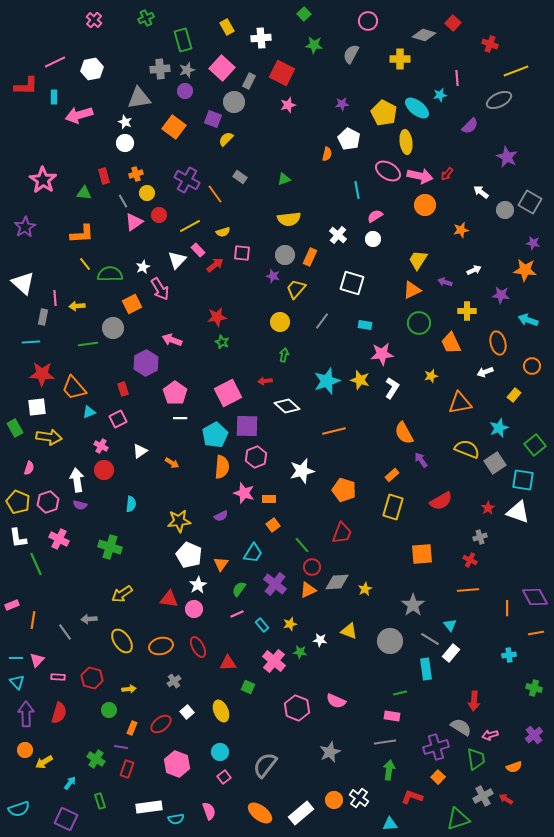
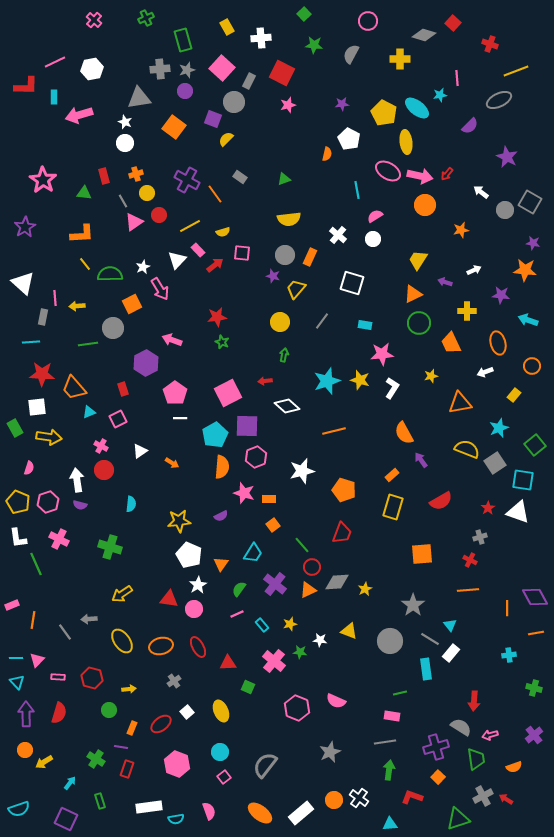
orange triangle at (412, 290): moved 1 px right, 4 px down
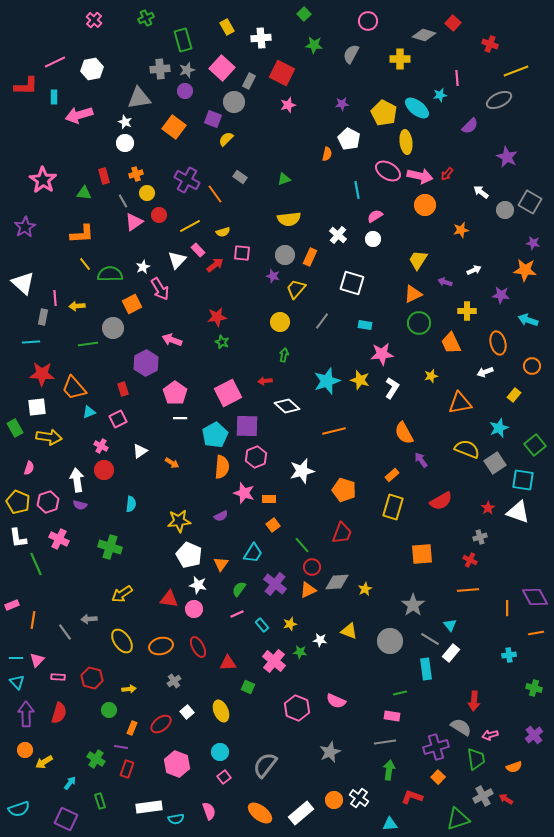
white star at (198, 585): rotated 30 degrees counterclockwise
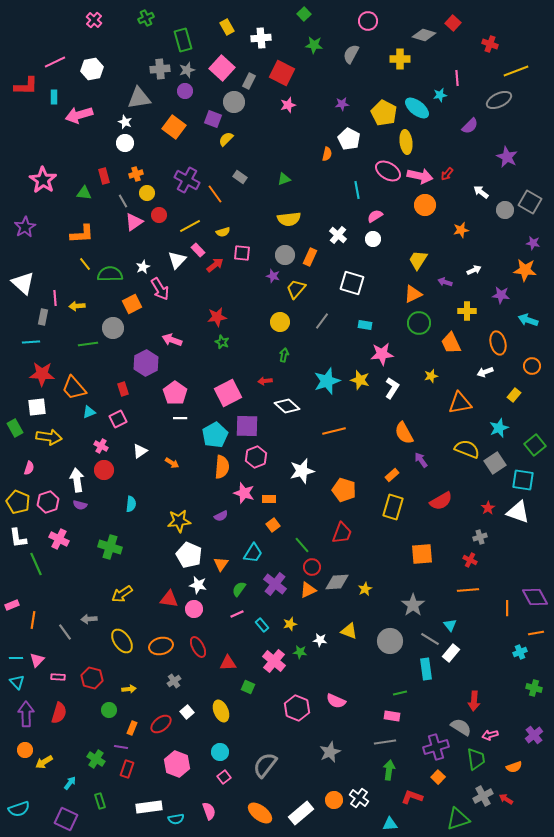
cyan cross at (509, 655): moved 11 px right, 3 px up; rotated 16 degrees counterclockwise
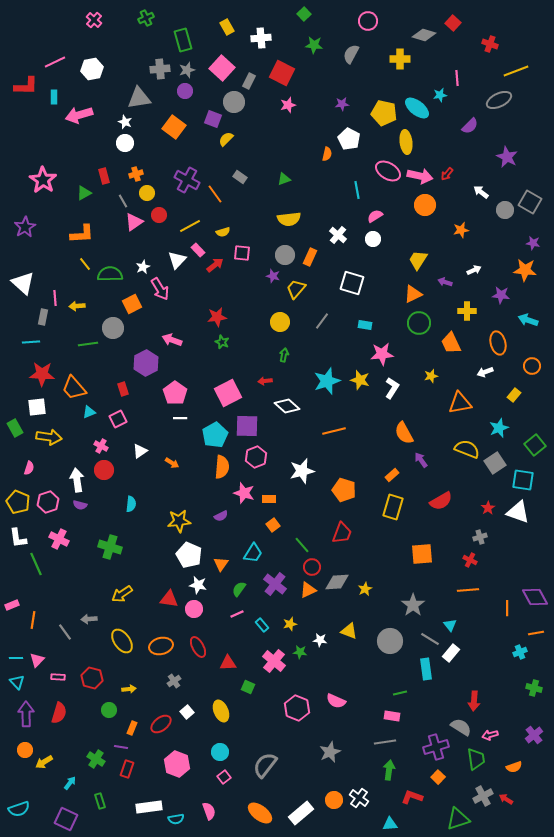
yellow pentagon at (384, 113): rotated 15 degrees counterclockwise
green triangle at (84, 193): rotated 35 degrees counterclockwise
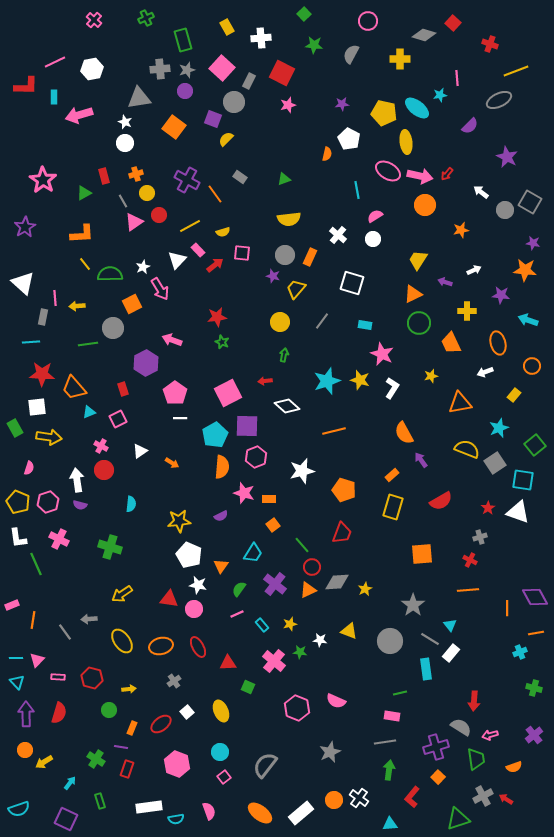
pink star at (382, 354): rotated 30 degrees clockwise
orange triangle at (221, 564): moved 2 px down
red L-shape at (412, 797): rotated 70 degrees counterclockwise
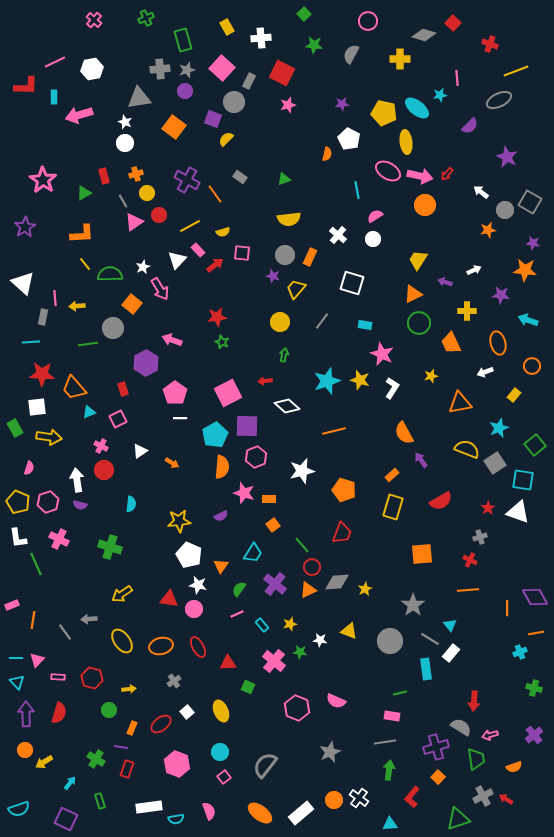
orange star at (461, 230): moved 27 px right
orange square at (132, 304): rotated 24 degrees counterclockwise
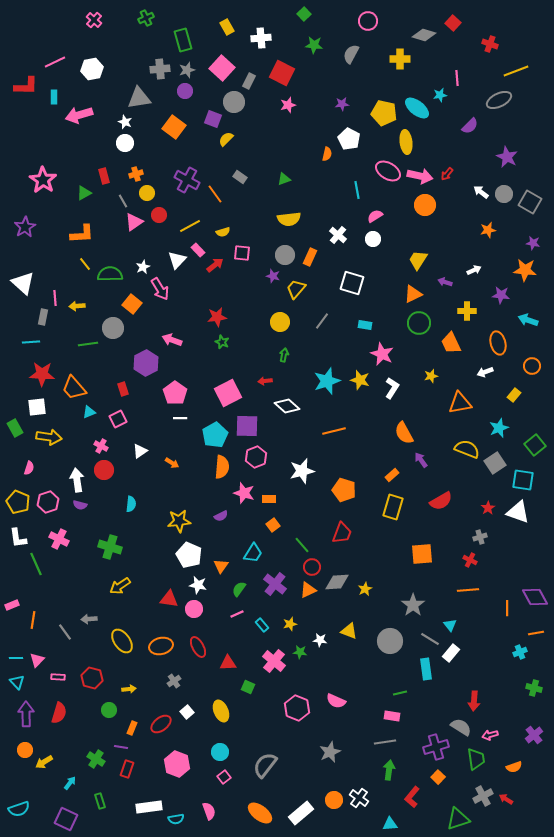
gray circle at (505, 210): moved 1 px left, 16 px up
yellow arrow at (122, 594): moved 2 px left, 8 px up
